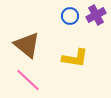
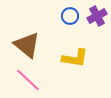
purple cross: moved 1 px right, 1 px down
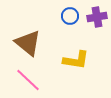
purple cross: moved 1 px down; rotated 18 degrees clockwise
brown triangle: moved 1 px right, 2 px up
yellow L-shape: moved 1 px right, 2 px down
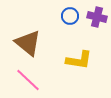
purple cross: rotated 24 degrees clockwise
yellow L-shape: moved 3 px right
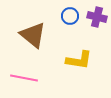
brown triangle: moved 5 px right, 8 px up
pink line: moved 4 px left, 2 px up; rotated 32 degrees counterclockwise
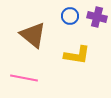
yellow L-shape: moved 2 px left, 5 px up
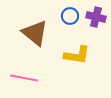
purple cross: moved 1 px left
brown triangle: moved 2 px right, 2 px up
